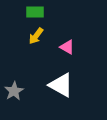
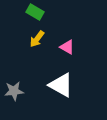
green rectangle: rotated 30 degrees clockwise
yellow arrow: moved 1 px right, 3 px down
gray star: rotated 24 degrees clockwise
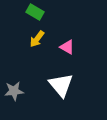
white triangle: rotated 20 degrees clockwise
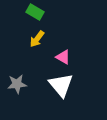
pink triangle: moved 4 px left, 10 px down
gray star: moved 3 px right, 7 px up
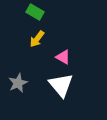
gray star: moved 1 px right, 1 px up; rotated 18 degrees counterclockwise
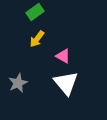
green rectangle: rotated 66 degrees counterclockwise
pink triangle: moved 1 px up
white triangle: moved 5 px right, 2 px up
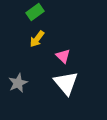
pink triangle: rotated 14 degrees clockwise
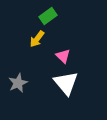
green rectangle: moved 13 px right, 4 px down
